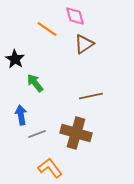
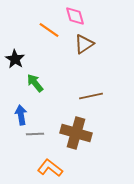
orange line: moved 2 px right, 1 px down
gray line: moved 2 px left; rotated 18 degrees clockwise
orange L-shape: rotated 15 degrees counterclockwise
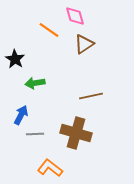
green arrow: rotated 60 degrees counterclockwise
blue arrow: rotated 36 degrees clockwise
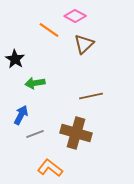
pink diamond: rotated 45 degrees counterclockwise
brown triangle: rotated 10 degrees counterclockwise
gray line: rotated 18 degrees counterclockwise
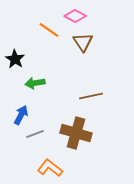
brown triangle: moved 1 px left, 2 px up; rotated 20 degrees counterclockwise
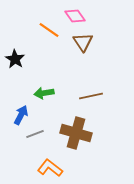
pink diamond: rotated 25 degrees clockwise
green arrow: moved 9 px right, 10 px down
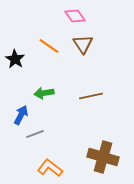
orange line: moved 16 px down
brown triangle: moved 2 px down
brown cross: moved 27 px right, 24 px down
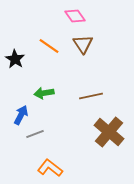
brown cross: moved 6 px right, 25 px up; rotated 24 degrees clockwise
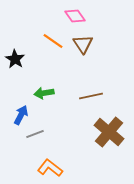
orange line: moved 4 px right, 5 px up
